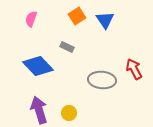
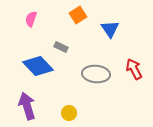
orange square: moved 1 px right, 1 px up
blue triangle: moved 5 px right, 9 px down
gray rectangle: moved 6 px left
gray ellipse: moved 6 px left, 6 px up
purple arrow: moved 12 px left, 4 px up
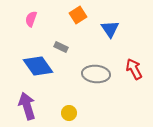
blue diamond: rotated 8 degrees clockwise
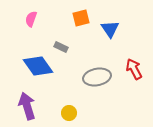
orange square: moved 3 px right, 3 px down; rotated 18 degrees clockwise
gray ellipse: moved 1 px right, 3 px down; rotated 16 degrees counterclockwise
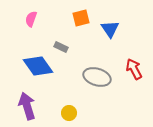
gray ellipse: rotated 28 degrees clockwise
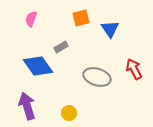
gray rectangle: rotated 56 degrees counterclockwise
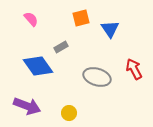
pink semicircle: rotated 119 degrees clockwise
purple arrow: rotated 128 degrees clockwise
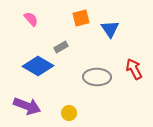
blue diamond: rotated 24 degrees counterclockwise
gray ellipse: rotated 16 degrees counterclockwise
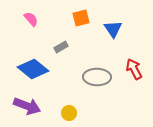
blue triangle: moved 3 px right
blue diamond: moved 5 px left, 3 px down; rotated 8 degrees clockwise
